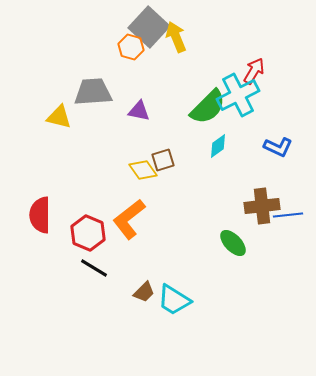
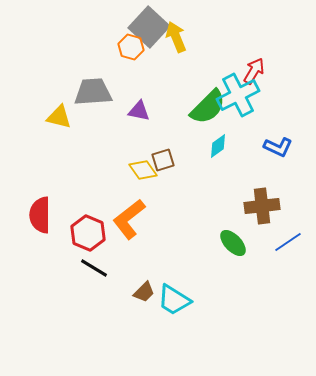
blue line: moved 27 px down; rotated 28 degrees counterclockwise
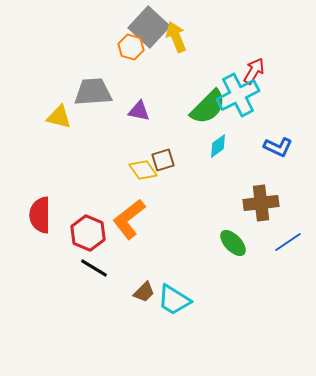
brown cross: moved 1 px left, 3 px up
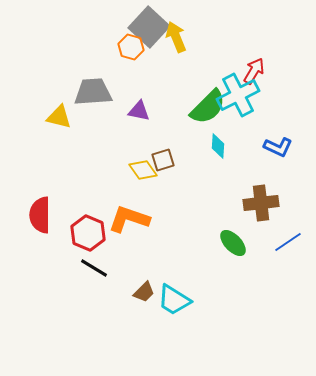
cyan diamond: rotated 50 degrees counterclockwise
orange L-shape: rotated 57 degrees clockwise
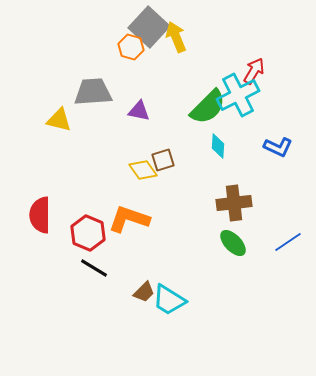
yellow triangle: moved 3 px down
brown cross: moved 27 px left
cyan trapezoid: moved 5 px left
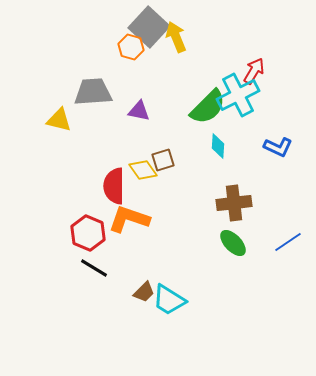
red semicircle: moved 74 px right, 29 px up
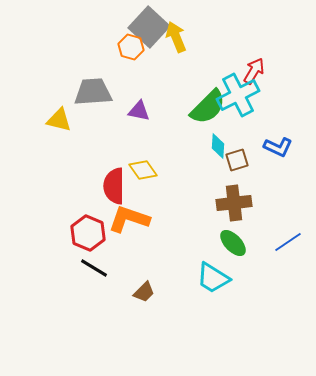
brown square: moved 74 px right
cyan trapezoid: moved 44 px right, 22 px up
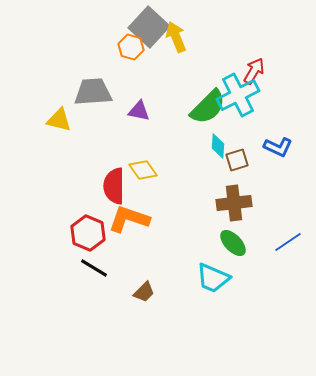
cyan trapezoid: rotated 9 degrees counterclockwise
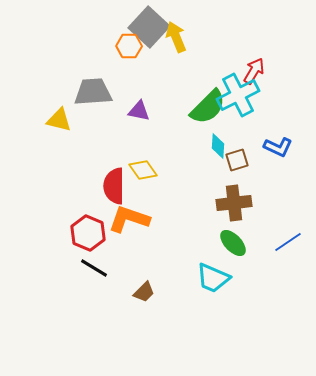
orange hexagon: moved 2 px left, 1 px up; rotated 15 degrees counterclockwise
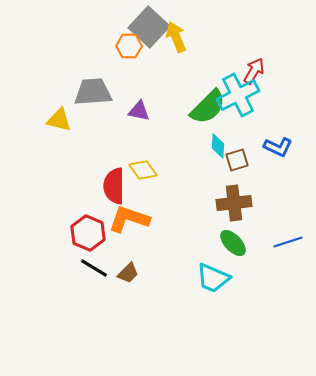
blue line: rotated 16 degrees clockwise
brown trapezoid: moved 16 px left, 19 px up
